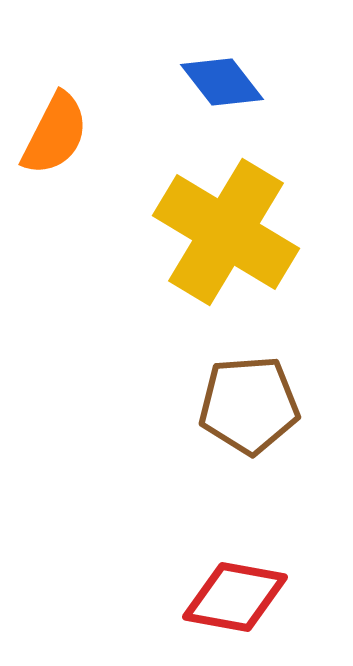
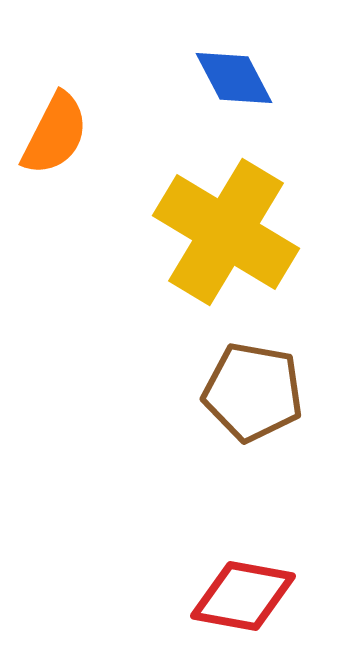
blue diamond: moved 12 px right, 4 px up; rotated 10 degrees clockwise
brown pentagon: moved 4 px right, 13 px up; rotated 14 degrees clockwise
red diamond: moved 8 px right, 1 px up
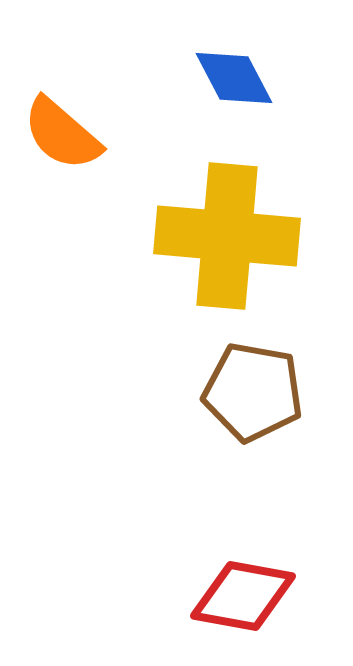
orange semicircle: moved 7 px right; rotated 104 degrees clockwise
yellow cross: moved 1 px right, 4 px down; rotated 26 degrees counterclockwise
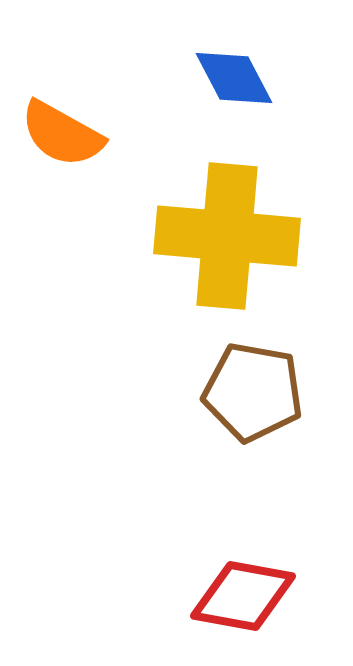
orange semicircle: rotated 12 degrees counterclockwise
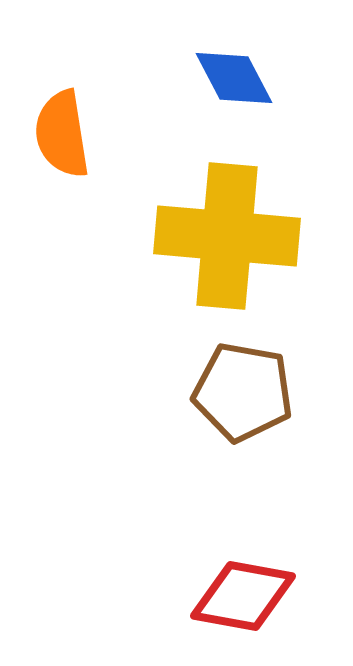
orange semicircle: rotated 52 degrees clockwise
brown pentagon: moved 10 px left
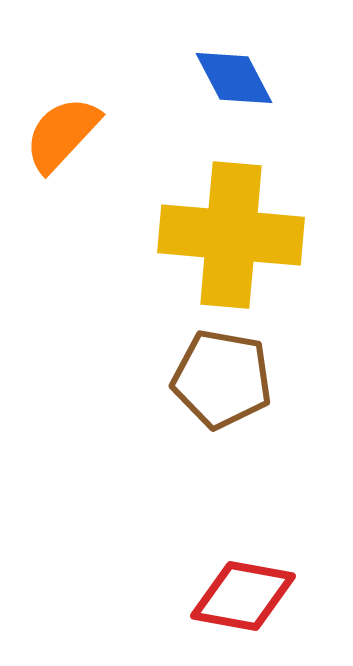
orange semicircle: rotated 52 degrees clockwise
yellow cross: moved 4 px right, 1 px up
brown pentagon: moved 21 px left, 13 px up
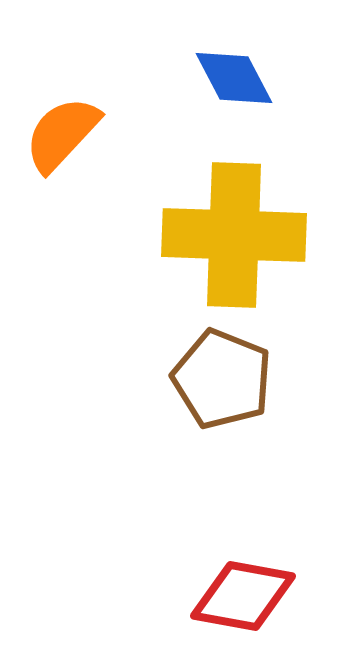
yellow cross: moved 3 px right; rotated 3 degrees counterclockwise
brown pentagon: rotated 12 degrees clockwise
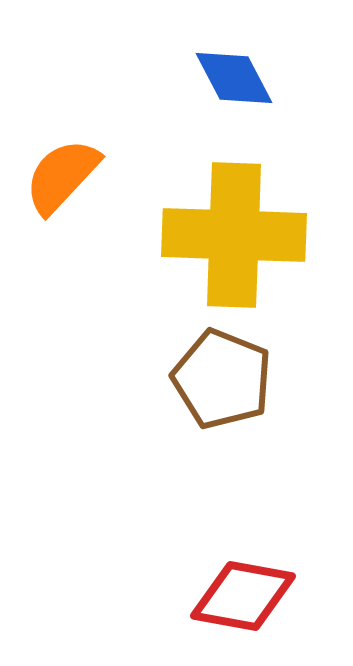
orange semicircle: moved 42 px down
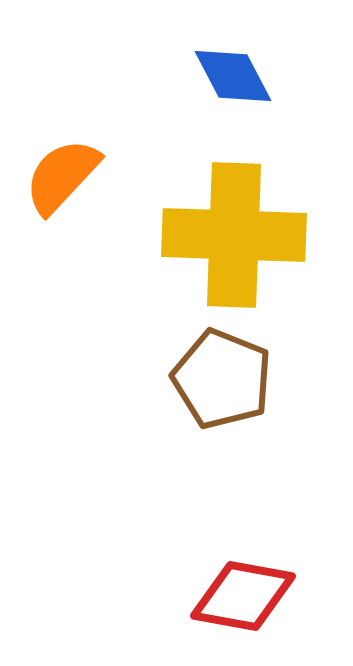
blue diamond: moved 1 px left, 2 px up
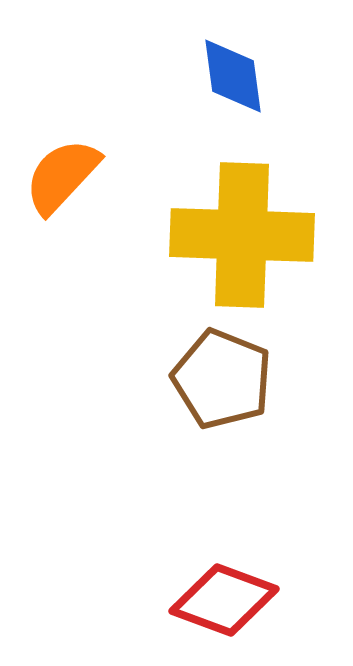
blue diamond: rotated 20 degrees clockwise
yellow cross: moved 8 px right
red diamond: moved 19 px left, 4 px down; rotated 10 degrees clockwise
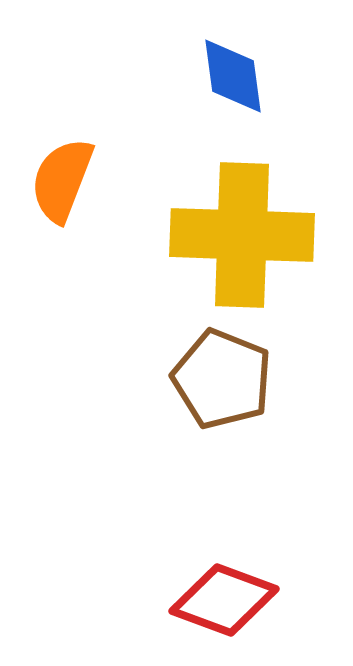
orange semicircle: moved 4 px down; rotated 22 degrees counterclockwise
